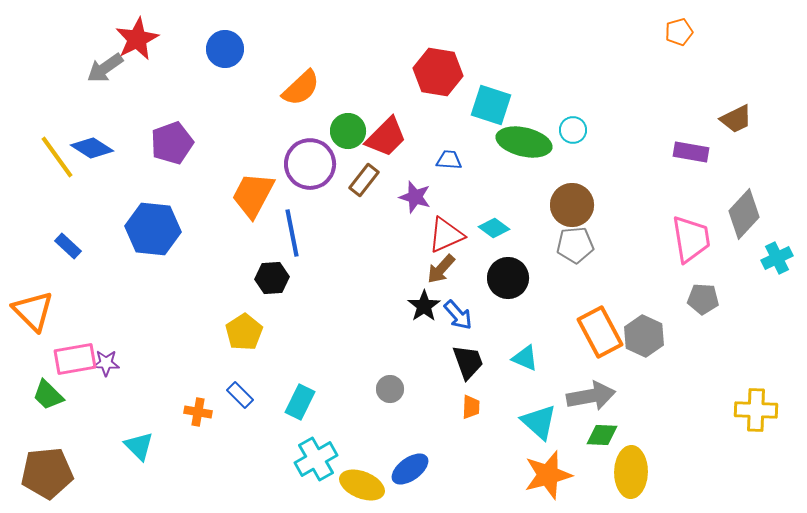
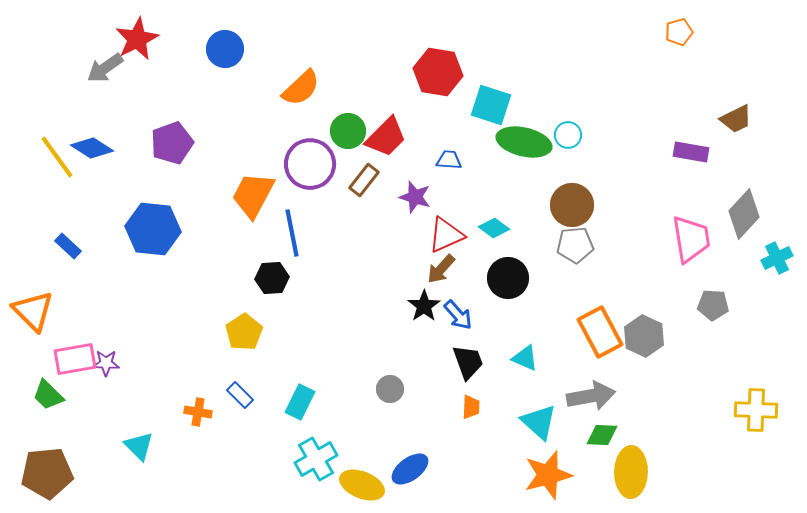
cyan circle at (573, 130): moved 5 px left, 5 px down
gray pentagon at (703, 299): moved 10 px right, 6 px down
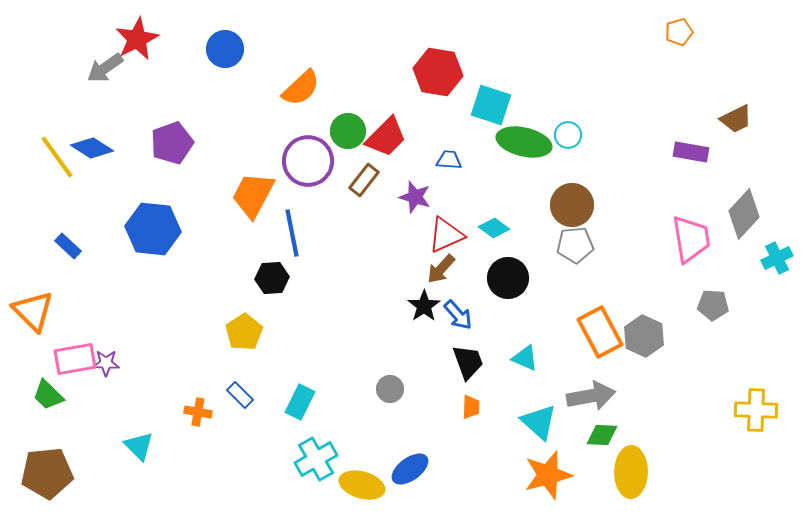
purple circle at (310, 164): moved 2 px left, 3 px up
yellow ellipse at (362, 485): rotated 6 degrees counterclockwise
